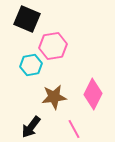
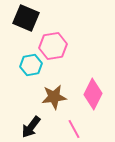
black square: moved 1 px left, 1 px up
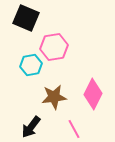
pink hexagon: moved 1 px right, 1 px down
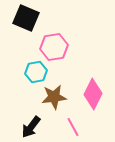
cyan hexagon: moved 5 px right, 7 px down
pink line: moved 1 px left, 2 px up
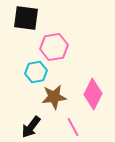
black square: rotated 16 degrees counterclockwise
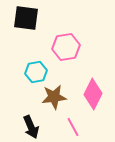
pink hexagon: moved 12 px right
black arrow: rotated 60 degrees counterclockwise
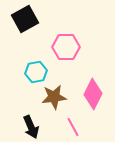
black square: moved 1 px left, 1 px down; rotated 36 degrees counterclockwise
pink hexagon: rotated 8 degrees clockwise
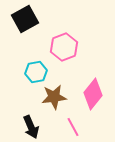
pink hexagon: moved 2 px left; rotated 20 degrees counterclockwise
pink diamond: rotated 12 degrees clockwise
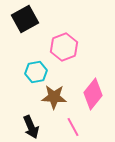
brown star: rotated 10 degrees clockwise
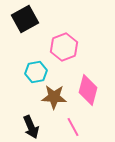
pink diamond: moved 5 px left, 4 px up; rotated 24 degrees counterclockwise
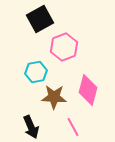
black square: moved 15 px right
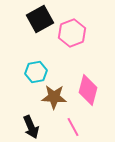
pink hexagon: moved 8 px right, 14 px up
